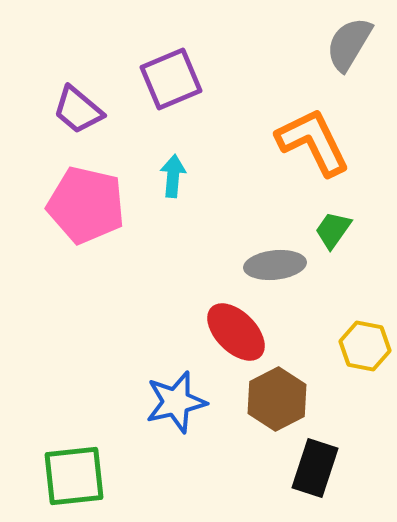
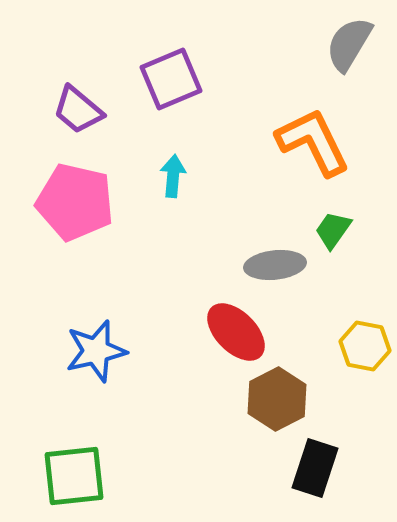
pink pentagon: moved 11 px left, 3 px up
blue star: moved 80 px left, 51 px up
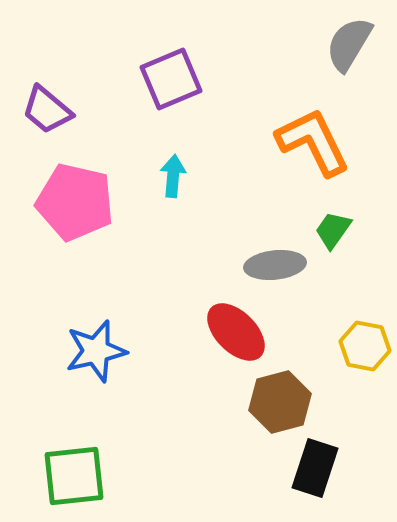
purple trapezoid: moved 31 px left
brown hexagon: moved 3 px right, 3 px down; rotated 12 degrees clockwise
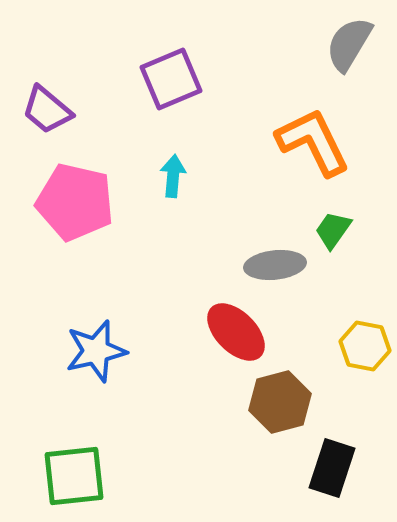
black rectangle: moved 17 px right
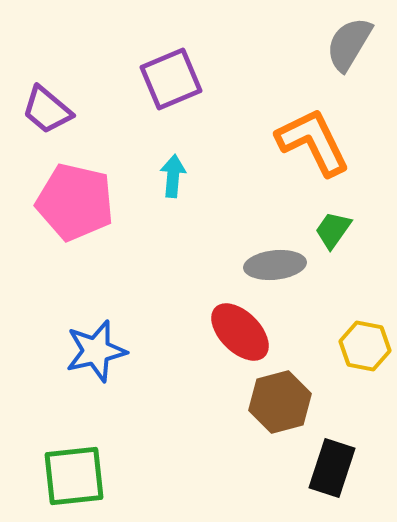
red ellipse: moved 4 px right
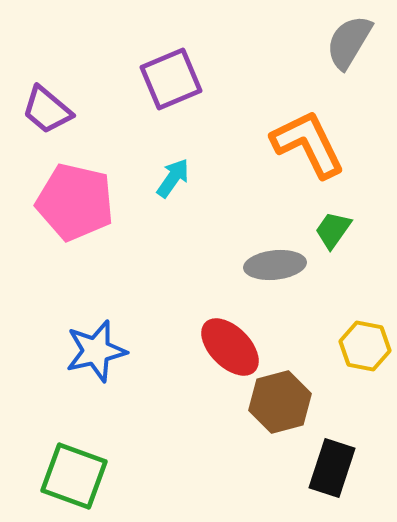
gray semicircle: moved 2 px up
orange L-shape: moved 5 px left, 2 px down
cyan arrow: moved 2 px down; rotated 30 degrees clockwise
red ellipse: moved 10 px left, 15 px down
green square: rotated 26 degrees clockwise
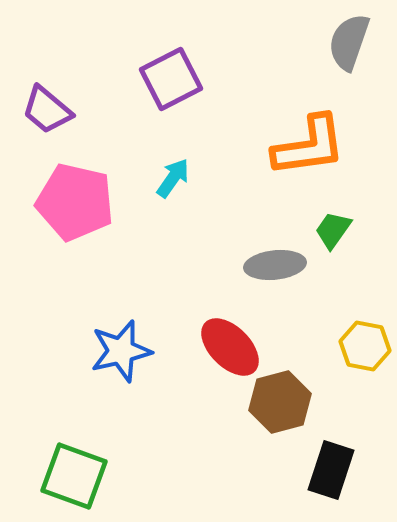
gray semicircle: rotated 12 degrees counterclockwise
purple square: rotated 4 degrees counterclockwise
orange L-shape: moved 1 px right, 2 px down; rotated 108 degrees clockwise
blue star: moved 25 px right
black rectangle: moved 1 px left, 2 px down
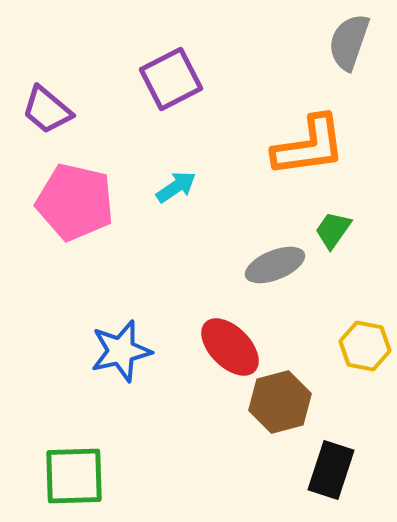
cyan arrow: moved 3 px right, 9 px down; rotated 21 degrees clockwise
gray ellipse: rotated 16 degrees counterclockwise
green square: rotated 22 degrees counterclockwise
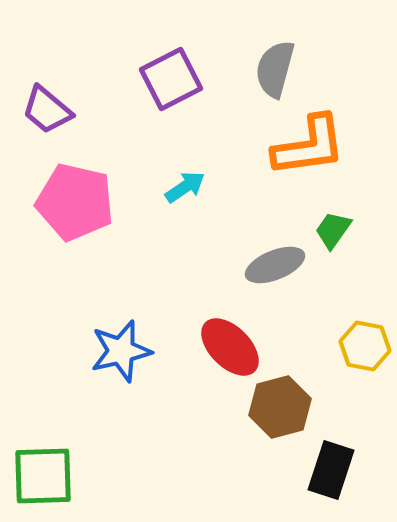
gray semicircle: moved 74 px left, 27 px down; rotated 4 degrees counterclockwise
cyan arrow: moved 9 px right
brown hexagon: moved 5 px down
green square: moved 31 px left
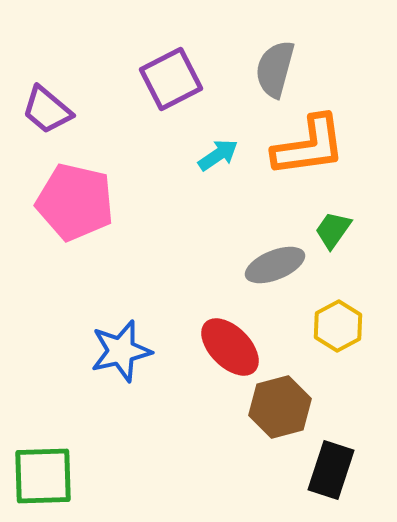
cyan arrow: moved 33 px right, 32 px up
yellow hexagon: moved 27 px left, 20 px up; rotated 21 degrees clockwise
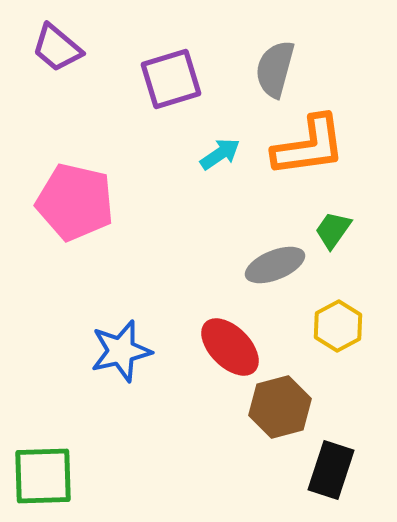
purple square: rotated 10 degrees clockwise
purple trapezoid: moved 10 px right, 62 px up
cyan arrow: moved 2 px right, 1 px up
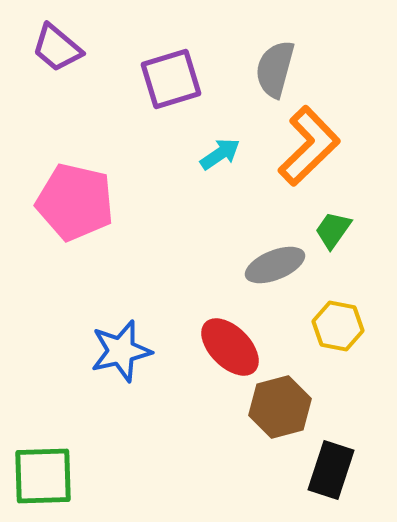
orange L-shape: rotated 36 degrees counterclockwise
yellow hexagon: rotated 21 degrees counterclockwise
